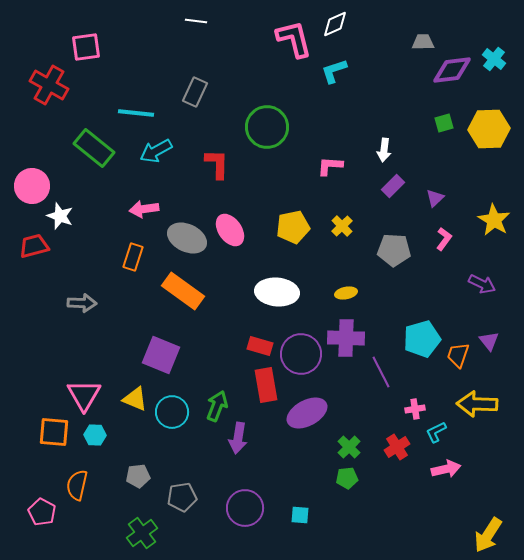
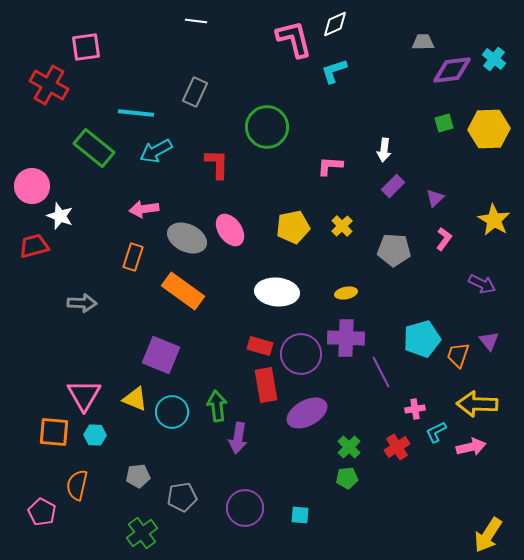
green arrow at (217, 406): rotated 28 degrees counterclockwise
pink arrow at (446, 469): moved 25 px right, 22 px up
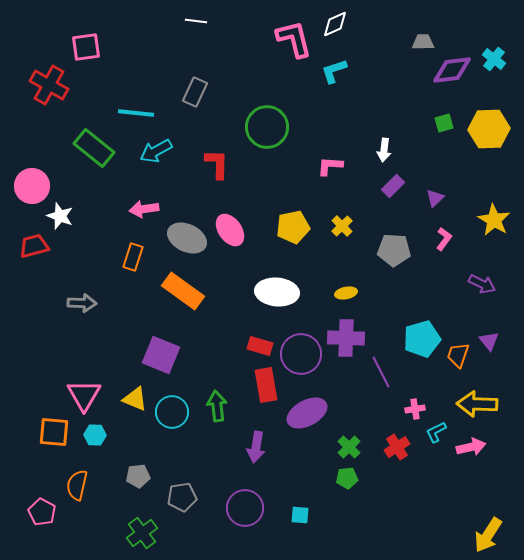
purple arrow at (238, 438): moved 18 px right, 9 px down
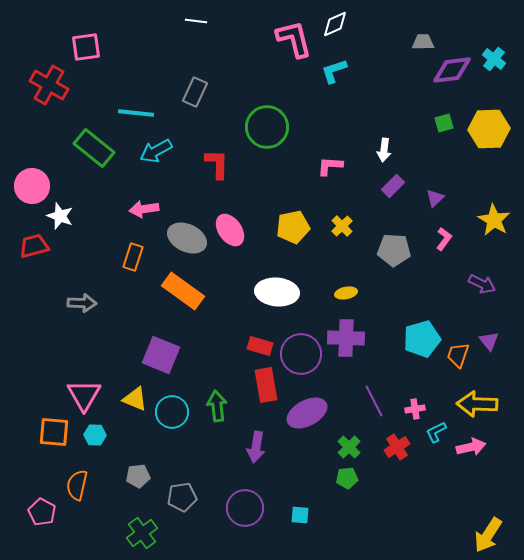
purple line at (381, 372): moved 7 px left, 29 px down
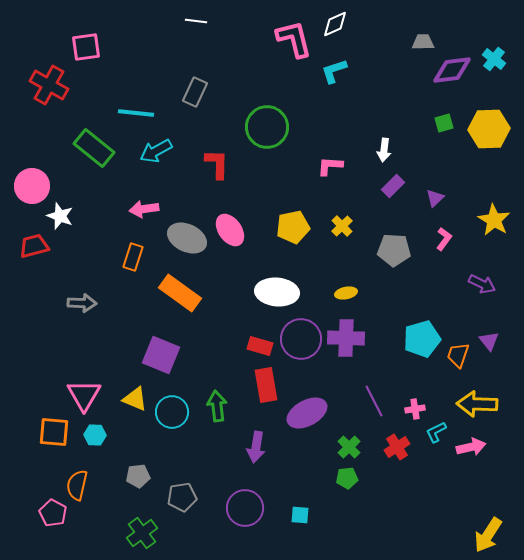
orange rectangle at (183, 291): moved 3 px left, 2 px down
purple circle at (301, 354): moved 15 px up
pink pentagon at (42, 512): moved 11 px right, 1 px down
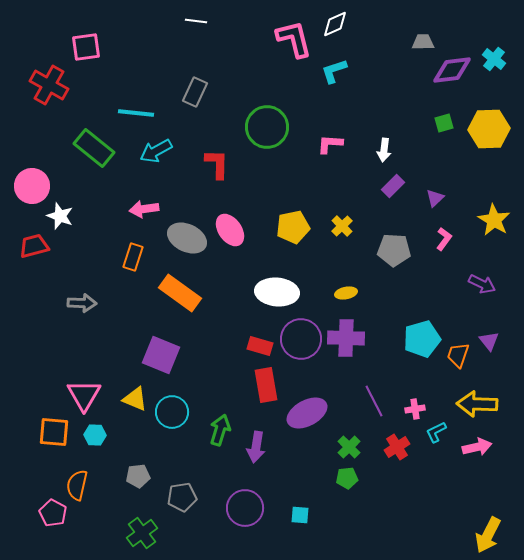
pink L-shape at (330, 166): moved 22 px up
green arrow at (217, 406): moved 3 px right, 24 px down; rotated 24 degrees clockwise
pink arrow at (471, 447): moved 6 px right
yellow arrow at (488, 535): rotated 6 degrees counterclockwise
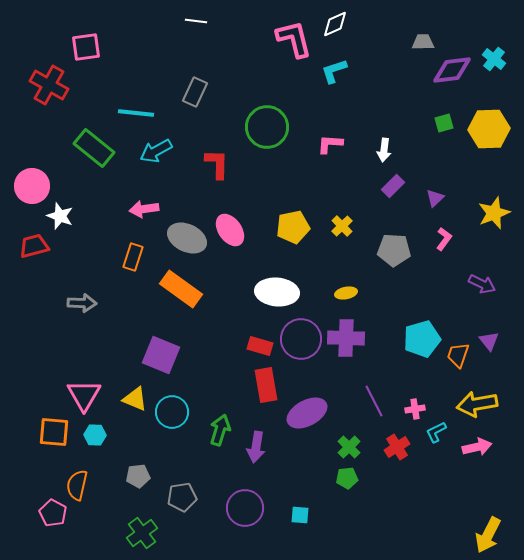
yellow star at (494, 220): moved 7 px up; rotated 20 degrees clockwise
orange rectangle at (180, 293): moved 1 px right, 4 px up
yellow arrow at (477, 404): rotated 12 degrees counterclockwise
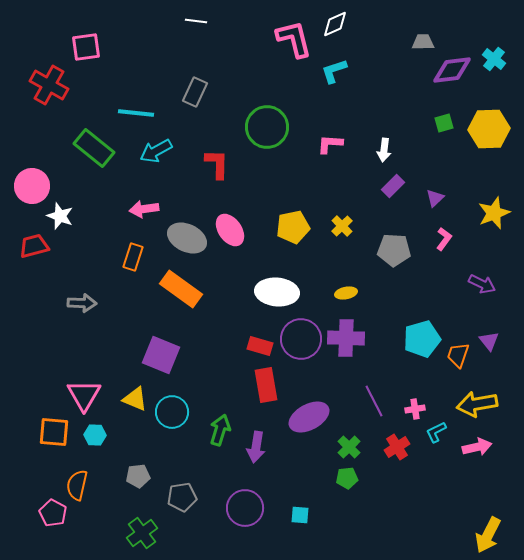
purple ellipse at (307, 413): moved 2 px right, 4 px down
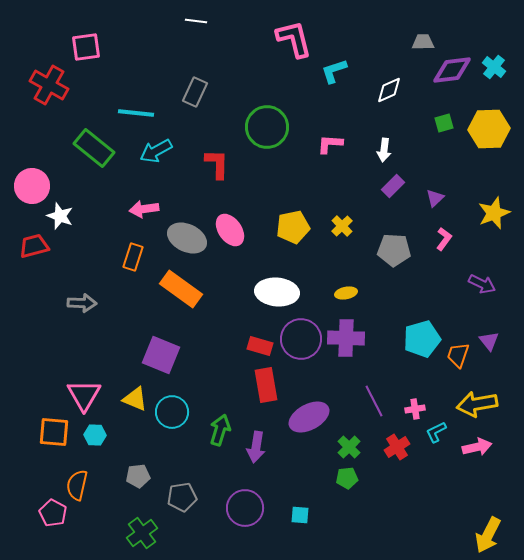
white diamond at (335, 24): moved 54 px right, 66 px down
cyan cross at (494, 59): moved 8 px down
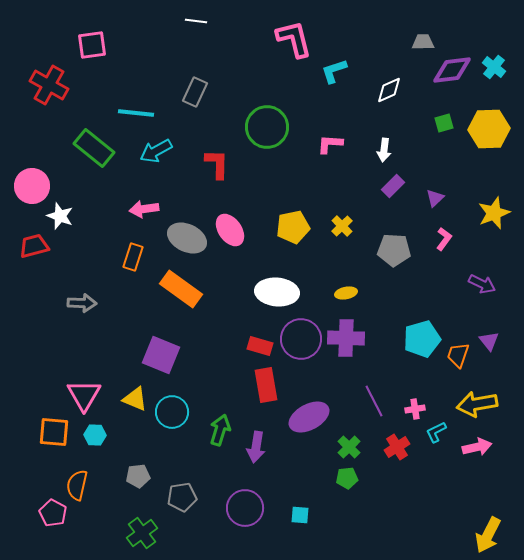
pink square at (86, 47): moved 6 px right, 2 px up
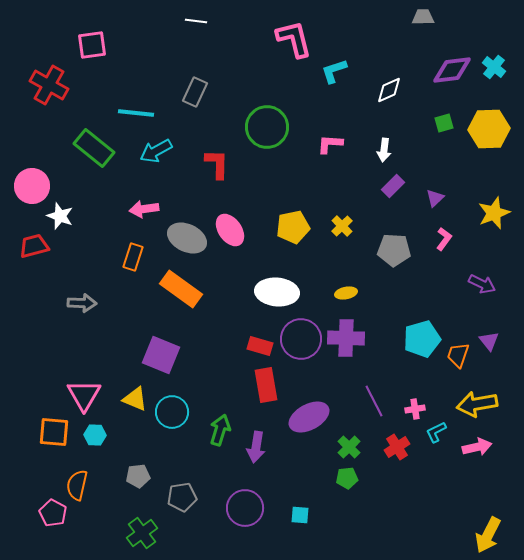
gray trapezoid at (423, 42): moved 25 px up
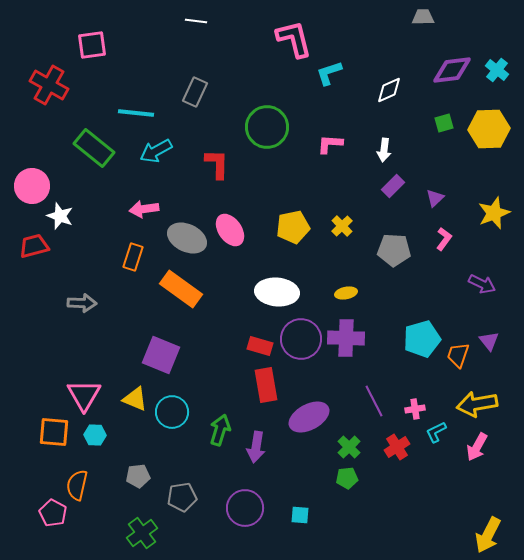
cyan cross at (494, 67): moved 3 px right, 3 px down
cyan L-shape at (334, 71): moved 5 px left, 2 px down
pink arrow at (477, 447): rotated 132 degrees clockwise
